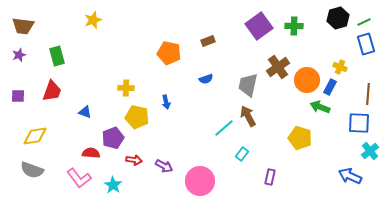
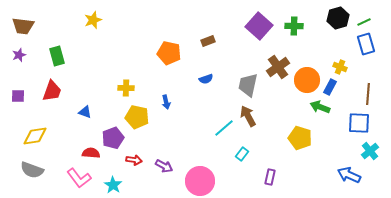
purple square at (259, 26): rotated 12 degrees counterclockwise
blue arrow at (350, 176): moved 1 px left, 1 px up
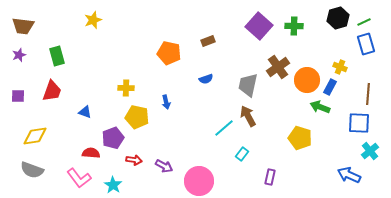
pink circle at (200, 181): moved 1 px left
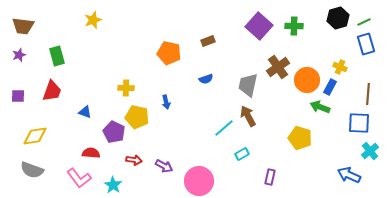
purple pentagon at (113, 138): moved 1 px right, 6 px up; rotated 25 degrees counterclockwise
cyan rectangle at (242, 154): rotated 24 degrees clockwise
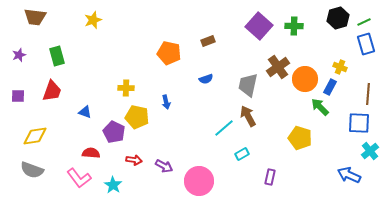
brown trapezoid at (23, 26): moved 12 px right, 9 px up
orange circle at (307, 80): moved 2 px left, 1 px up
green arrow at (320, 107): rotated 24 degrees clockwise
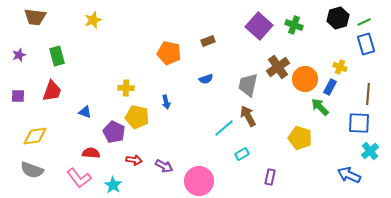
green cross at (294, 26): moved 1 px up; rotated 18 degrees clockwise
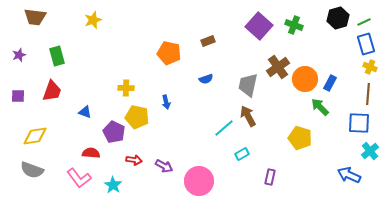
yellow cross at (340, 67): moved 30 px right
blue rectangle at (330, 87): moved 4 px up
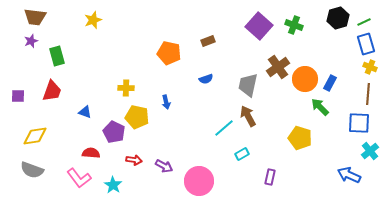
purple star at (19, 55): moved 12 px right, 14 px up
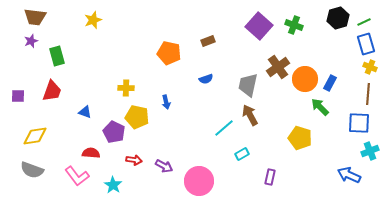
brown arrow at (248, 116): moved 2 px right, 1 px up
cyan cross at (370, 151): rotated 18 degrees clockwise
pink L-shape at (79, 178): moved 2 px left, 2 px up
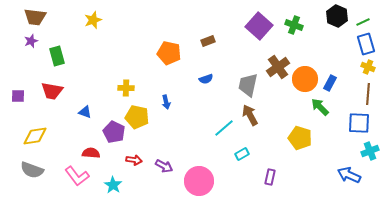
black hexagon at (338, 18): moved 1 px left, 2 px up; rotated 20 degrees counterclockwise
green line at (364, 22): moved 1 px left
yellow cross at (370, 67): moved 2 px left
red trapezoid at (52, 91): rotated 80 degrees clockwise
